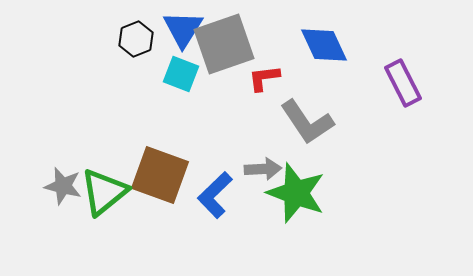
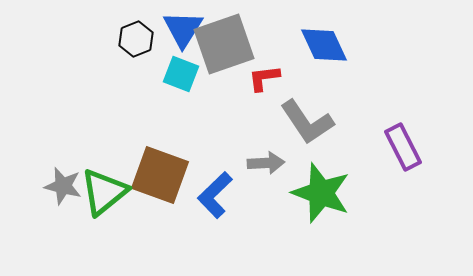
purple rectangle: moved 64 px down
gray arrow: moved 3 px right, 6 px up
green star: moved 25 px right
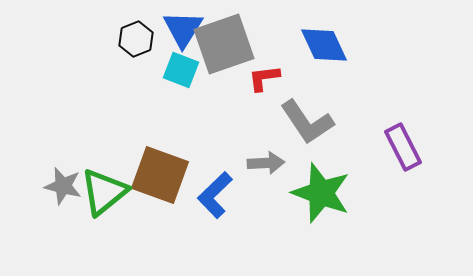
cyan square: moved 4 px up
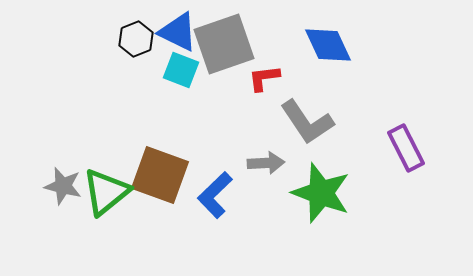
blue triangle: moved 5 px left, 3 px down; rotated 36 degrees counterclockwise
blue diamond: moved 4 px right
purple rectangle: moved 3 px right, 1 px down
green triangle: moved 2 px right
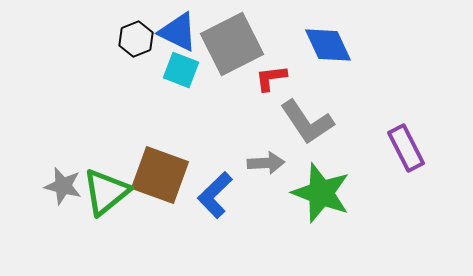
gray square: moved 8 px right; rotated 8 degrees counterclockwise
red L-shape: moved 7 px right
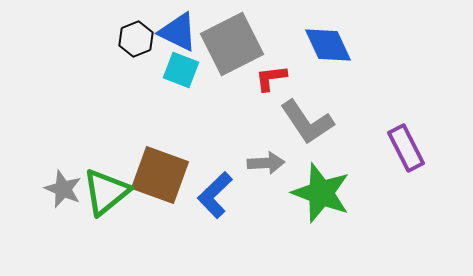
gray star: moved 3 px down; rotated 9 degrees clockwise
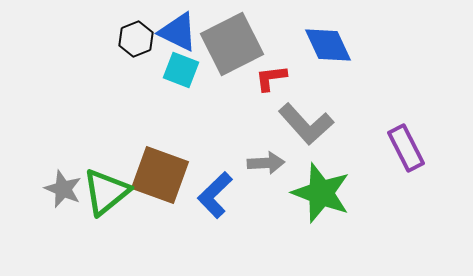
gray L-shape: moved 1 px left, 2 px down; rotated 8 degrees counterclockwise
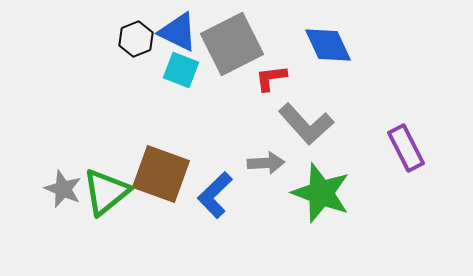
brown square: moved 1 px right, 1 px up
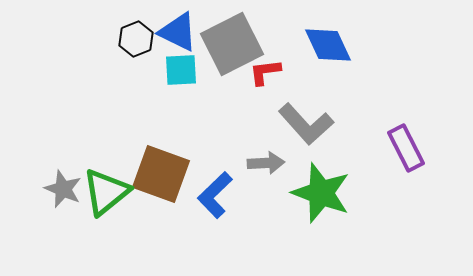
cyan square: rotated 24 degrees counterclockwise
red L-shape: moved 6 px left, 6 px up
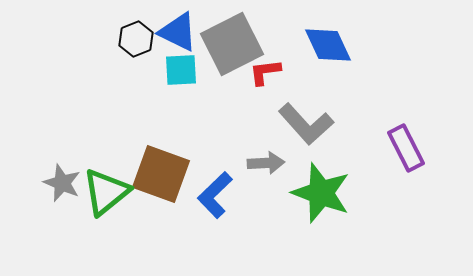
gray star: moved 1 px left, 6 px up
